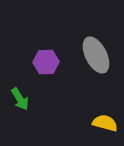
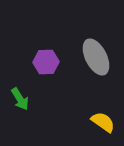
gray ellipse: moved 2 px down
yellow semicircle: moved 2 px left, 1 px up; rotated 20 degrees clockwise
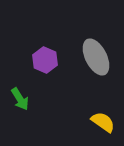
purple hexagon: moved 1 px left, 2 px up; rotated 25 degrees clockwise
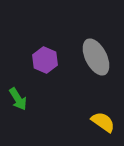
green arrow: moved 2 px left
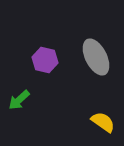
purple hexagon: rotated 10 degrees counterclockwise
green arrow: moved 1 px right, 1 px down; rotated 80 degrees clockwise
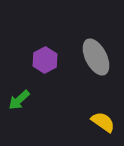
purple hexagon: rotated 20 degrees clockwise
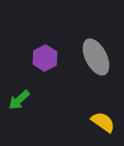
purple hexagon: moved 2 px up
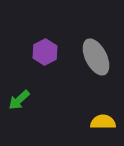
purple hexagon: moved 6 px up
yellow semicircle: rotated 35 degrees counterclockwise
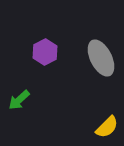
gray ellipse: moved 5 px right, 1 px down
yellow semicircle: moved 4 px right, 5 px down; rotated 135 degrees clockwise
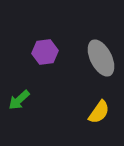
purple hexagon: rotated 20 degrees clockwise
yellow semicircle: moved 8 px left, 15 px up; rotated 10 degrees counterclockwise
